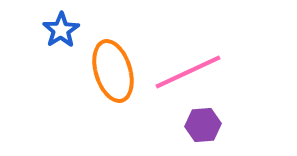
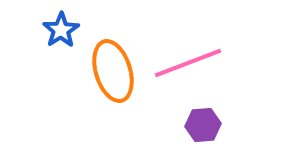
pink line: moved 9 px up; rotated 4 degrees clockwise
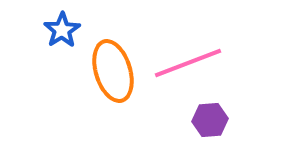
blue star: moved 1 px right
purple hexagon: moved 7 px right, 5 px up
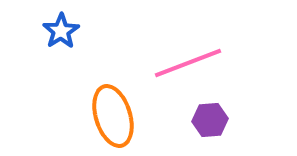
blue star: moved 1 px left, 1 px down
orange ellipse: moved 45 px down
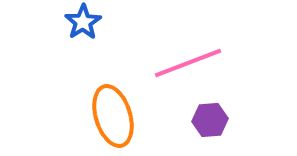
blue star: moved 22 px right, 9 px up
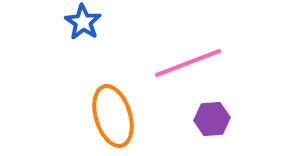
blue star: rotated 6 degrees counterclockwise
purple hexagon: moved 2 px right, 1 px up
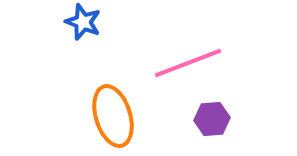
blue star: rotated 12 degrees counterclockwise
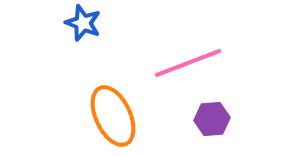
blue star: moved 1 px down
orange ellipse: rotated 8 degrees counterclockwise
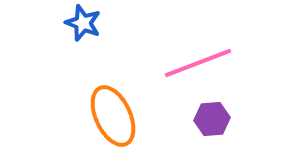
pink line: moved 10 px right
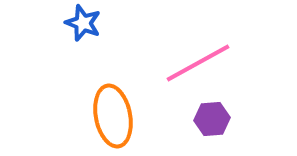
pink line: rotated 8 degrees counterclockwise
orange ellipse: rotated 14 degrees clockwise
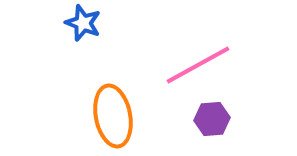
pink line: moved 2 px down
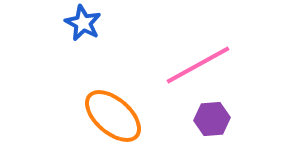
blue star: rotated 6 degrees clockwise
orange ellipse: rotated 38 degrees counterclockwise
